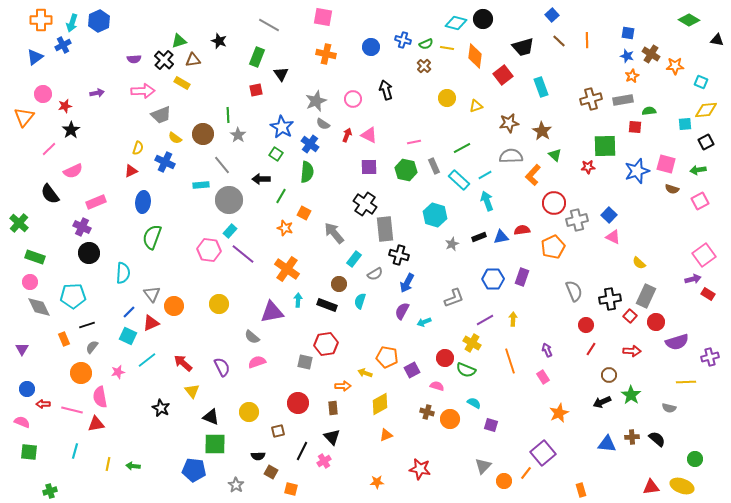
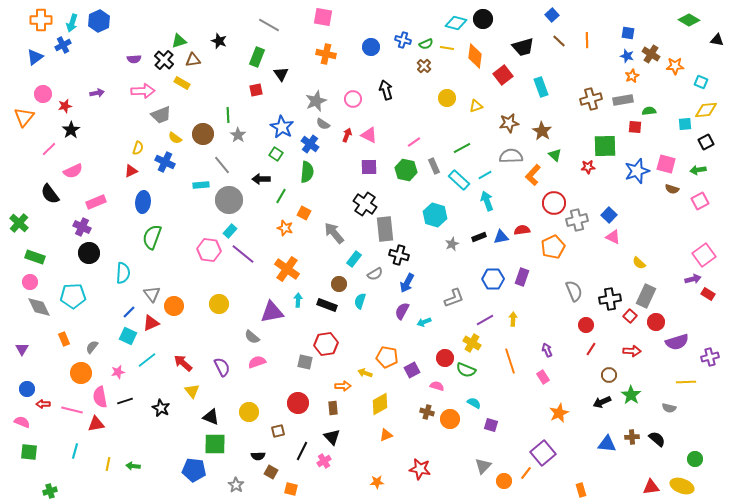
pink line at (414, 142): rotated 24 degrees counterclockwise
black line at (87, 325): moved 38 px right, 76 px down
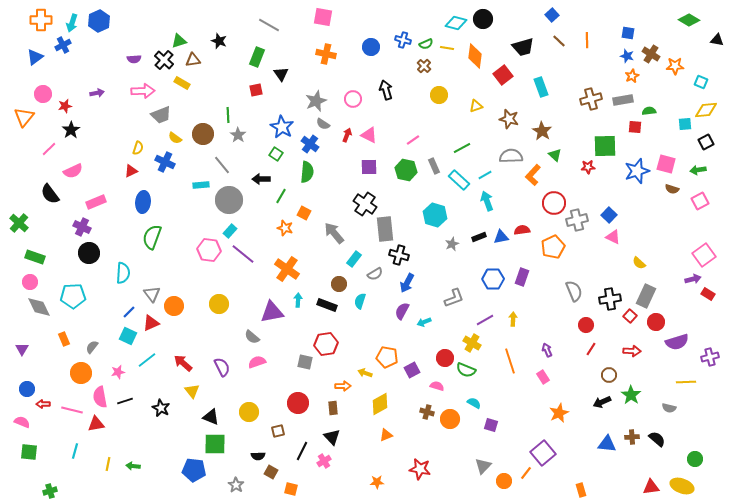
yellow circle at (447, 98): moved 8 px left, 3 px up
brown star at (509, 123): moved 4 px up; rotated 24 degrees clockwise
pink line at (414, 142): moved 1 px left, 2 px up
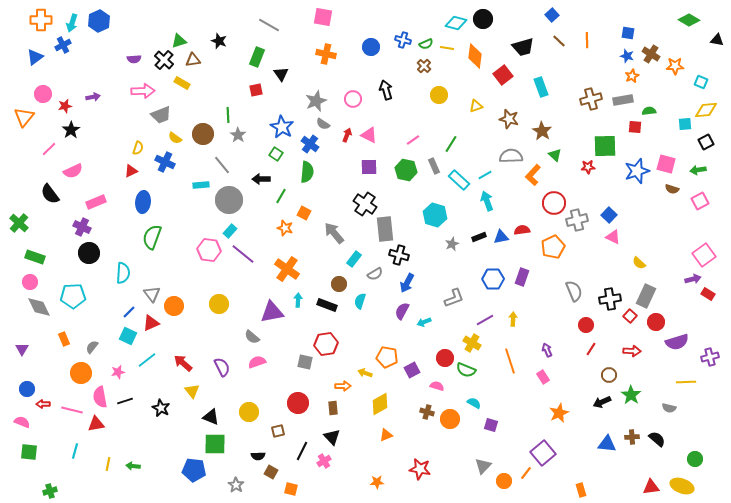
purple arrow at (97, 93): moved 4 px left, 4 px down
green line at (462, 148): moved 11 px left, 4 px up; rotated 30 degrees counterclockwise
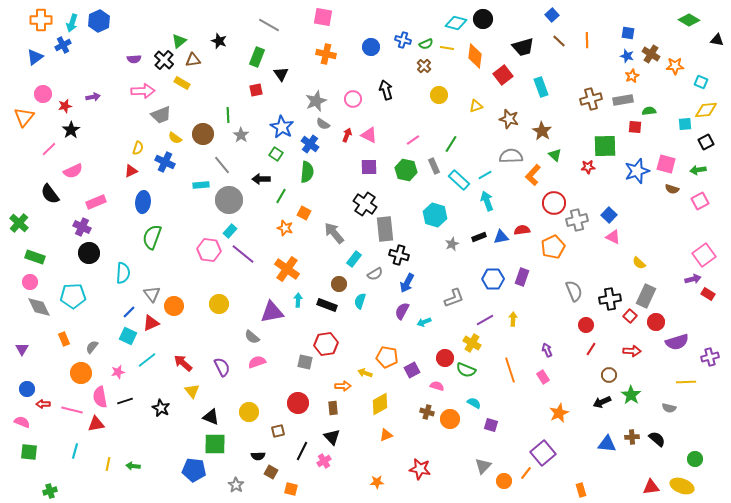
green triangle at (179, 41): rotated 21 degrees counterclockwise
gray star at (238, 135): moved 3 px right
orange line at (510, 361): moved 9 px down
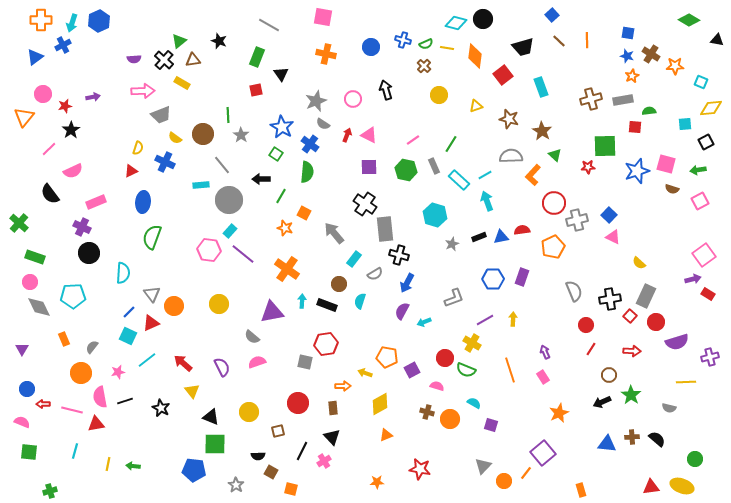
yellow diamond at (706, 110): moved 5 px right, 2 px up
cyan arrow at (298, 300): moved 4 px right, 1 px down
purple arrow at (547, 350): moved 2 px left, 2 px down
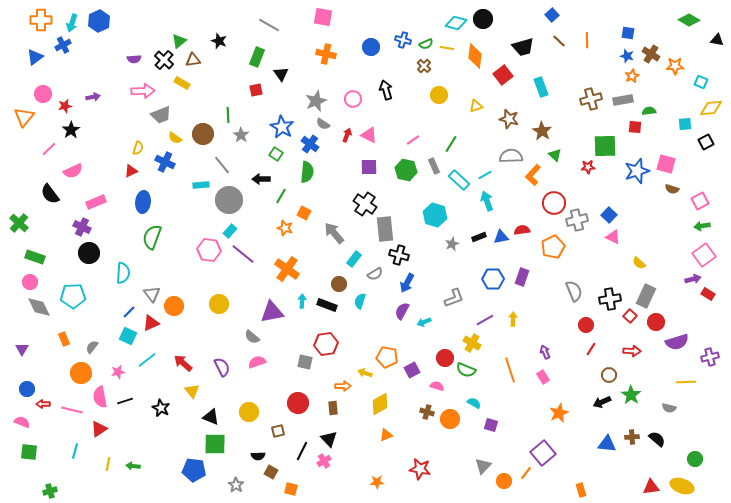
green arrow at (698, 170): moved 4 px right, 56 px down
red triangle at (96, 424): moved 3 px right, 5 px down; rotated 24 degrees counterclockwise
black triangle at (332, 437): moved 3 px left, 2 px down
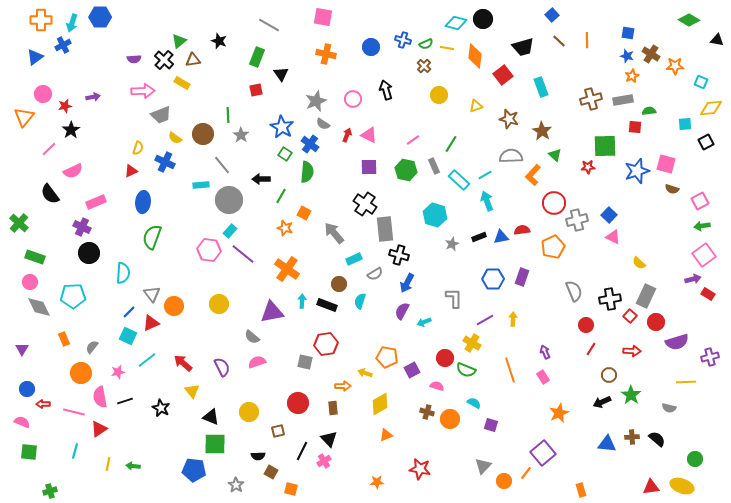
blue hexagon at (99, 21): moved 1 px right, 4 px up; rotated 25 degrees clockwise
green square at (276, 154): moved 9 px right
cyan rectangle at (354, 259): rotated 28 degrees clockwise
gray L-shape at (454, 298): rotated 70 degrees counterclockwise
pink line at (72, 410): moved 2 px right, 2 px down
